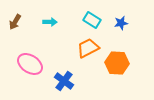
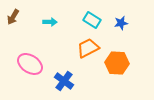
brown arrow: moved 2 px left, 5 px up
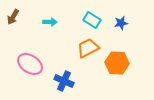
blue cross: rotated 12 degrees counterclockwise
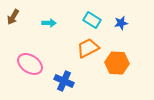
cyan arrow: moved 1 px left, 1 px down
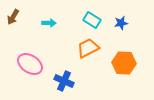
orange hexagon: moved 7 px right
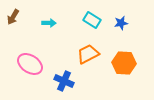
orange trapezoid: moved 6 px down
